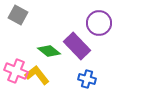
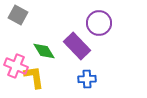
green diamond: moved 5 px left; rotated 20 degrees clockwise
pink cross: moved 5 px up
yellow L-shape: moved 3 px left, 2 px down; rotated 30 degrees clockwise
blue cross: rotated 18 degrees counterclockwise
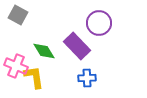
blue cross: moved 1 px up
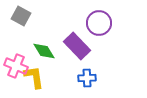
gray square: moved 3 px right, 1 px down
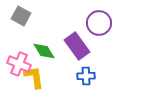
purple rectangle: rotated 8 degrees clockwise
pink cross: moved 3 px right, 2 px up
blue cross: moved 1 px left, 2 px up
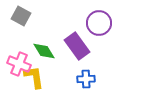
blue cross: moved 3 px down
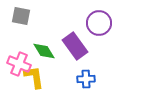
gray square: rotated 18 degrees counterclockwise
purple rectangle: moved 2 px left
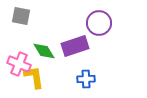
purple rectangle: rotated 72 degrees counterclockwise
